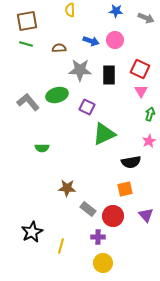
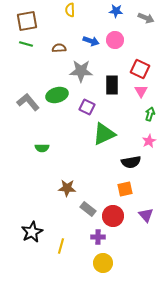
gray star: moved 1 px right, 1 px down
black rectangle: moved 3 px right, 10 px down
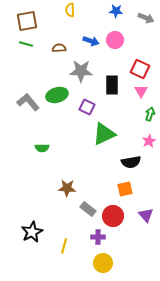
yellow line: moved 3 px right
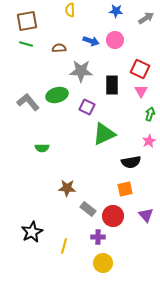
gray arrow: rotated 56 degrees counterclockwise
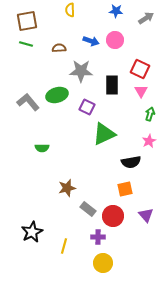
brown star: rotated 18 degrees counterclockwise
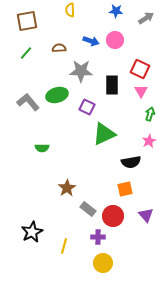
green line: moved 9 px down; rotated 64 degrees counterclockwise
brown star: rotated 18 degrees counterclockwise
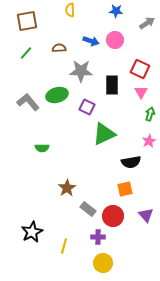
gray arrow: moved 1 px right, 5 px down
pink triangle: moved 1 px down
